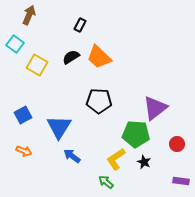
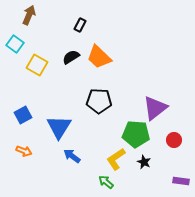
red circle: moved 3 px left, 4 px up
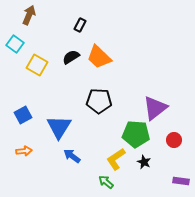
orange arrow: rotated 28 degrees counterclockwise
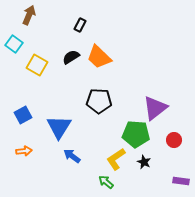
cyan square: moved 1 px left
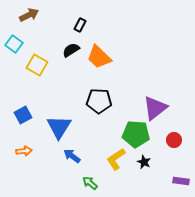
brown arrow: rotated 42 degrees clockwise
black semicircle: moved 7 px up
green arrow: moved 16 px left, 1 px down
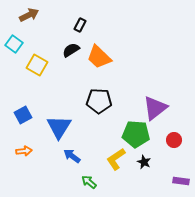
green arrow: moved 1 px left, 1 px up
